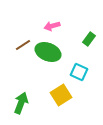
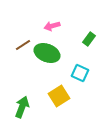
green ellipse: moved 1 px left, 1 px down
cyan square: moved 1 px right, 1 px down
yellow square: moved 2 px left, 1 px down
green arrow: moved 1 px right, 4 px down
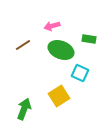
green rectangle: rotated 64 degrees clockwise
green ellipse: moved 14 px right, 3 px up
green arrow: moved 2 px right, 2 px down
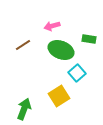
cyan square: moved 3 px left; rotated 24 degrees clockwise
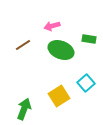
cyan square: moved 9 px right, 10 px down
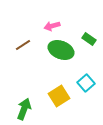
green rectangle: rotated 24 degrees clockwise
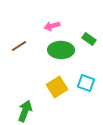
brown line: moved 4 px left, 1 px down
green ellipse: rotated 20 degrees counterclockwise
cyan square: rotated 30 degrees counterclockwise
yellow square: moved 2 px left, 9 px up
green arrow: moved 1 px right, 2 px down
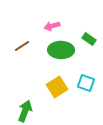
brown line: moved 3 px right
